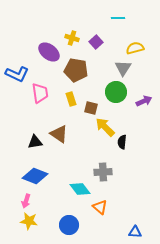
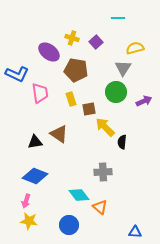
brown square: moved 2 px left, 1 px down; rotated 24 degrees counterclockwise
cyan diamond: moved 1 px left, 6 px down
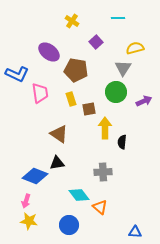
yellow cross: moved 17 px up; rotated 16 degrees clockwise
yellow arrow: moved 1 px down; rotated 45 degrees clockwise
black triangle: moved 22 px right, 21 px down
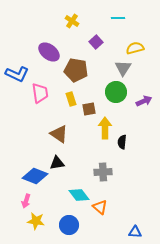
yellow star: moved 7 px right
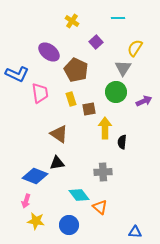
yellow semicircle: rotated 42 degrees counterclockwise
brown pentagon: rotated 15 degrees clockwise
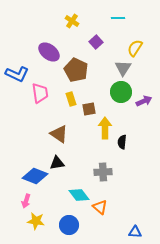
green circle: moved 5 px right
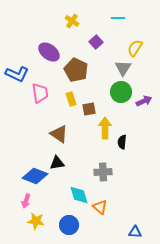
cyan diamond: rotated 20 degrees clockwise
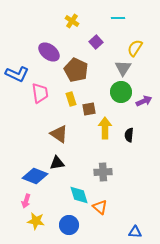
black semicircle: moved 7 px right, 7 px up
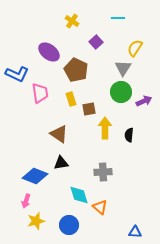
black triangle: moved 4 px right
yellow star: rotated 24 degrees counterclockwise
